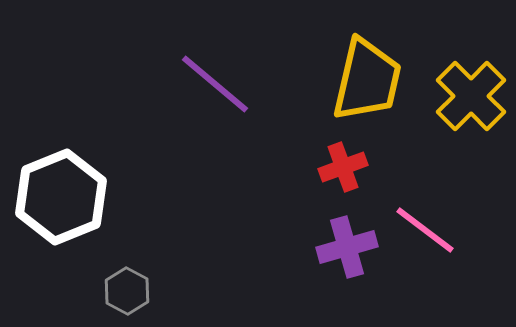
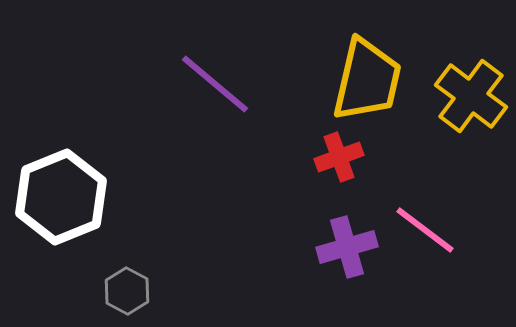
yellow cross: rotated 8 degrees counterclockwise
red cross: moved 4 px left, 10 px up
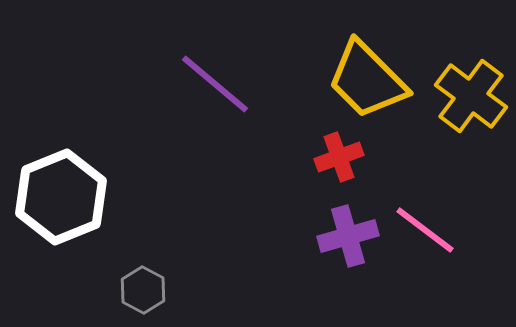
yellow trapezoid: rotated 122 degrees clockwise
purple cross: moved 1 px right, 11 px up
gray hexagon: moved 16 px right, 1 px up
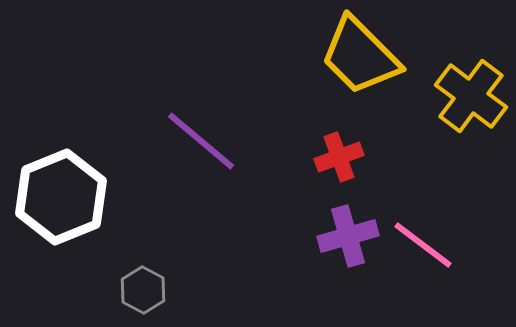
yellow trapezoid: moved 7 px left, 24 px up
purple line: moved 14 px left, 57 px down
pink line: moved 2 px left, 15 px down
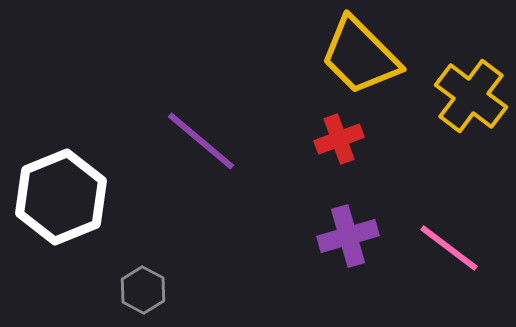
red cross: moved 18 px up
pink line: moved 26 px right, 3 px down
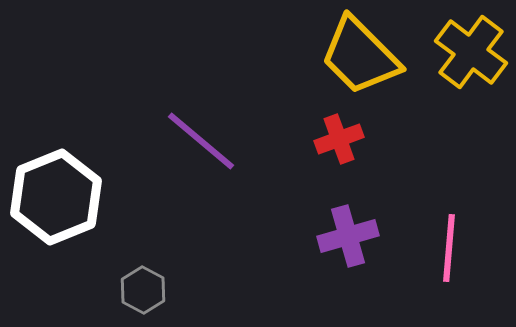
yellow cross: moved 44 px up
white hexagon: moved 5 px left
pink line: rotated 58 degrees clockwise
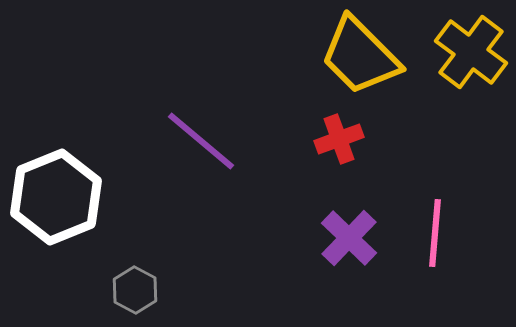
purple cross: moved 1 px right, 2 px down; rotated 30 degrees counterclockwise
pink line: moved 14 px left, 15 px up
gray hexagon: moved 8 px left
